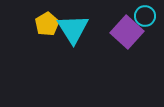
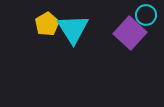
cyan circle: moved 1 px right, 1 px up
purple square: moved 3 px right, 1 px down
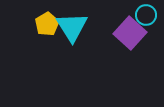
cyan triangle: moved 1 px left, 2 px up
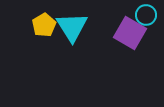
yellow pentagon: moved 3 px left, 1 px down
purple square: rotated 12 degrees counterclockwise
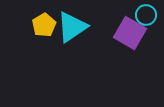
cyan triangle: rotated 28 degrees clockwise
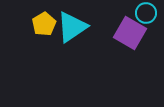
cyan circle: moved 2 px up
yellow pentagon: moved 1 px up
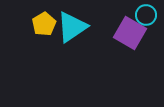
cyan circle: moved 2 px down
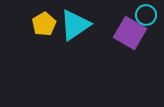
cyan triangle: moved 3 px right, 2 px up
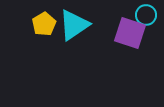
cyan triangle: moved 1 px left
purple square: rotated 12 degrees counterclockwise
